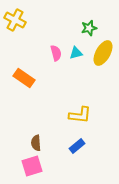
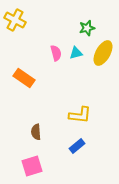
green star: moved 2 px left
brown semicircle: moved 11 px up
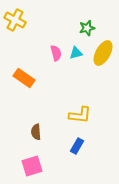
blue rectangle: rotated 21 degrees counterclockwise
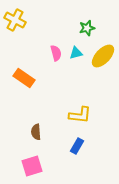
yellow ellipse: moved 3 px down; rotated 15 degrees clockwise
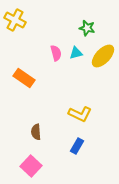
green star: rotated 28 degrees clockwise
yellow L-shape: moved 1 px up; rotated 20 degrees clockwise
pink square: moved 1 px left; rotated 30 degrees counterclockwise
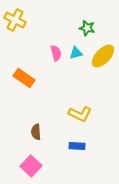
blue rectangle: rotated 63 degrees clockwise
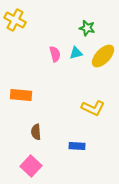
pink semicircle: moved 1 px left, 1 px down
orange rectangle: moved 3 px left, 17 px down; rotated 30 degrees counterclockwise
yellow L-shape: moved 13 px right, 6 px up
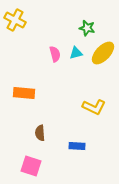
yellow ellipse: moved 3 px up
orange rectangle: moved 3 px right, 2 px up
yellow L-shape: moved 1 px right, 1 px up
brown semicircle: moved 4 px right, 1 px down
pink square: rotated 25 degrees counterclockwise
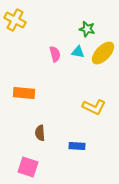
green star: moved 1 px down
cyan triangle: moved 2 px right, 1 px up; rotated 24 degrees clockwise
pink square: moved 3 px left, 1 px down
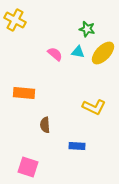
pink semicircle: rotated 35 degrees counterclockwise
brown semicircle: moved 5 px right, 8 px up
